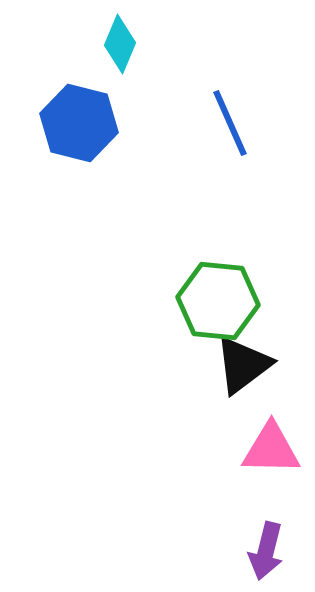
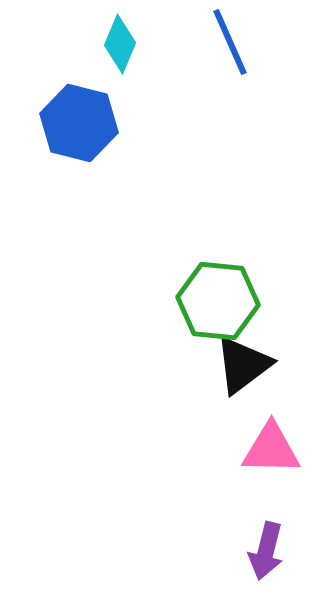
blue line: moved 81 px up
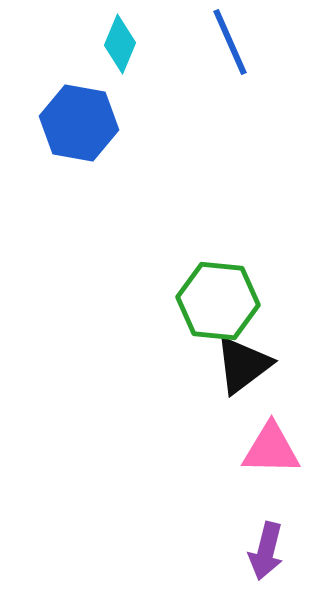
blue hexagon: rotated 4 degrees counterclockwise
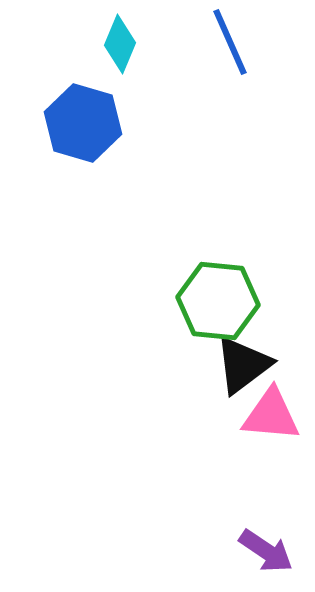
blue hexagon: moved 4 px right; rotated 6 degrees clockwise
pink triangle: moved 34 px up; rotated 4 degrees clockwise
purple arrow: rotated 70 degrees counterclockwise
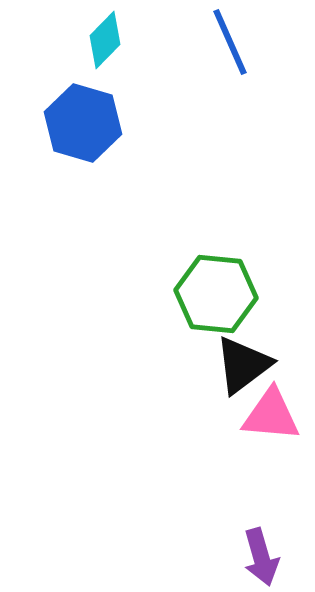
cyan diamond: moved 15 px left, 4 px up; rotated 22 degrees clockwise
green hexagon: moved 2 px left, 7 px up
purple arrow: moved 5 px left, 6 px down; rotated 40 degrees clockwise
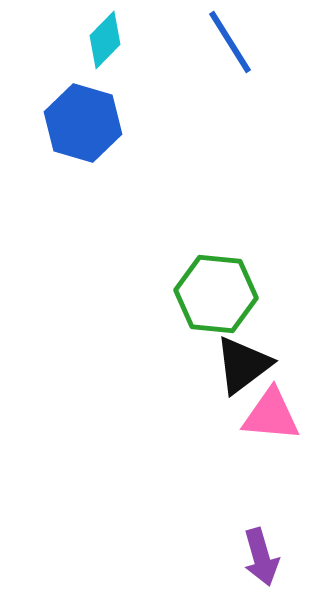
blue line: rotated 8 degrees counterclockwise
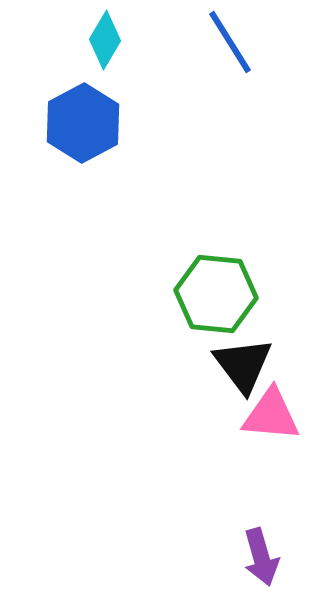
cyan diamond: rotated 14 degrees counterclockwise
blue hexagon: rotated 16 degrees clockwise
black triangle: rotated 30 degrees counterclockwise
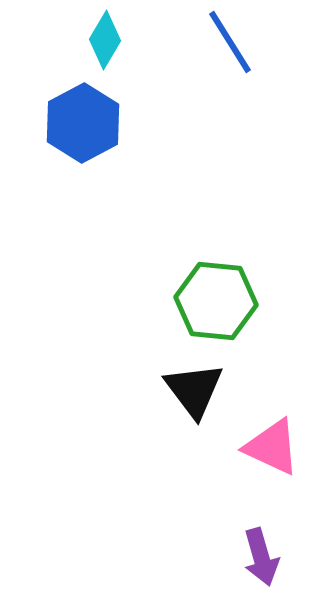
green hexagon: moved 7 px down
black triangle: moved 49 px left, 25 px down
pink triangle: moved 1 px right, 32 px down; rotated 20 degrees clockwise
